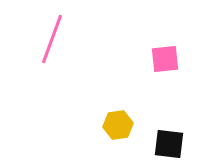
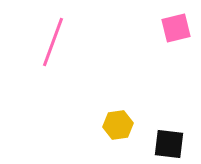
pink line: moved 1 px right, 3 px down
pink square: moved 11 px right, 31 px up; rotated 8 degrees counterclockwise
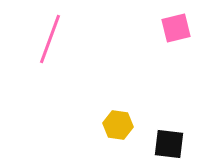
pink line: moved 3 px left, 3 px up
yellow hexagon: rotated 16 degrees clockwise
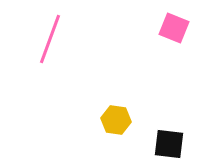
pink square: moved 2 px left; rotated 36 degrees clockwise
yellow hexagon: moved 2 px left, 5 px up
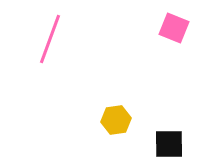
yellow hexagon: rotated 16 degrees counterclockwise
black square: rotated 8 degrees counterclockwise
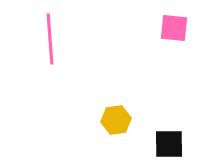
pink square: rotated 16 degrees counterclockwise
pink line: rotated 24 degrees counterclockwise
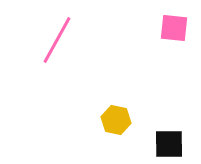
pink line: moved 7 px right, 1 px down; rotated 33 degrees clockwise
yellow hexagon: rotated 20 degrees clockwise
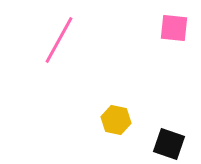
pink line: moved 2 px right
black square: rotated 20 degrees clockwise
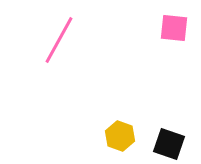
yellow hexagon: moved 4 px right, 16 px down; rotated 8 degrees clockwise
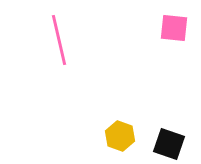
pink line: rotated 42 degrees counterclockwise
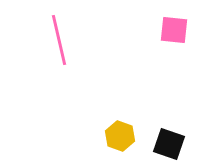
pink square: moved 2 px down
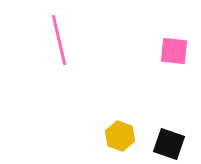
pink square: moved 21 px down
